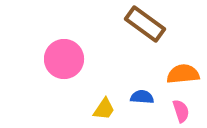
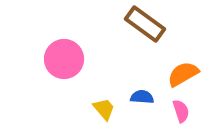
orange semicircle: rotated 24 degrees counterclockwise
yellow trapezoid: rotated 75 degrees counterclockwise
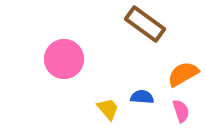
yellow trapezoid: moved 4 px right
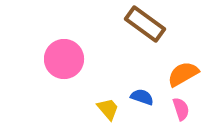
blue semicircle: rotated 15 degrees clockwise
pink semicircle: moved 2 px up
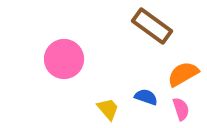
brown rectangle: moved 7 px right, 2 px down
blue semicircle: moved 4 px right
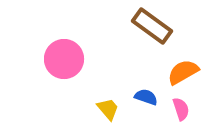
orange semicircle: moved 2 px up
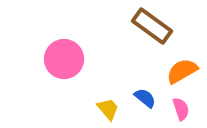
orange semicircle: moved 1 px left, 1 px up
blue semicircle: moved 1 px left, 1 px down; rotated 20 degrees clockwise
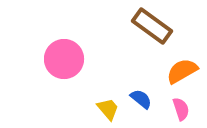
blue semicircle: moved 4 px left, 1 px down
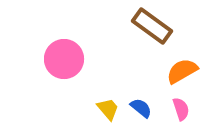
blue semicircle: moved 9 px down
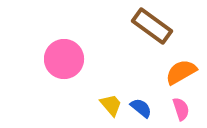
orange semicircle: moved 1 px left, 1 px down
yellow trapezoid: moved 3 px right, 4 px up
